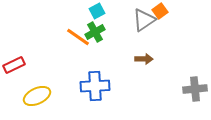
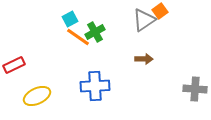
cyan square: moved 27 px left, 8 px down
gray cross: rotated 10 degrees clockwise
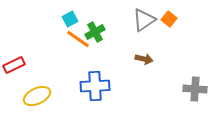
orange square: moved 9 px right, 8 px down; rotated 14 degrees counterclockwise
orange line: moved 2 px down
brown arrow: rotated 12 degrees clockwise
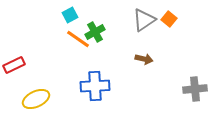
cyan square: moved 4 px up
gray cross: rotated 10 degrees counterclockwise
yellow ellipse: moved 1 px left, 3 px down
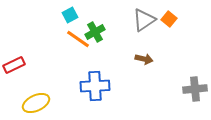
yellow ellipse: moved 4 px down
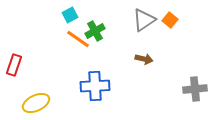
orange square: moved 1 px right, 1 px down
green cross: moved 1 px up
red rectangle: rotated 45 degrees counterclockwise
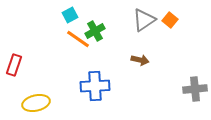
brown arrow: moved 4 px left, 1 px down
yellow ellipse: rotated 12 degrees clockwise
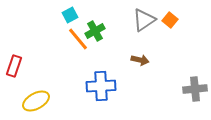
orange line: rotated 15 degrees clockwise
red rectangle: moved 1 px down
blue cross: moved 6 px right
yellow ellipse: moved 2 px up; rotated 16 degrees counterclockwise
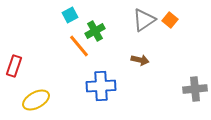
orange line: moved 1 px right, 7 px down
yellow ellipse: moved 1 px up
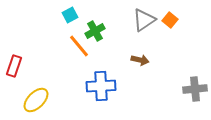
yellow ellipse: rotated 16 degrees counterclockwise
